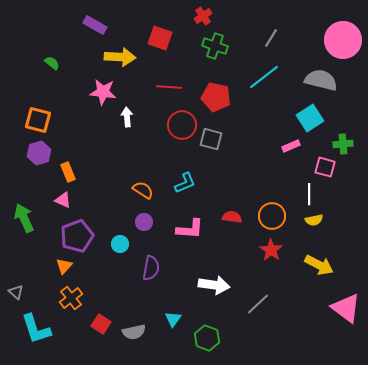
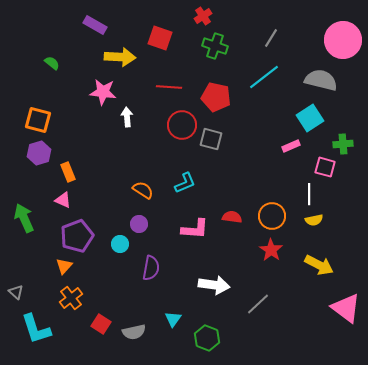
purple circle at (144, 222): moved 5 px left, 2 px down
pink L-shape at (190, 229): moved 5 px right
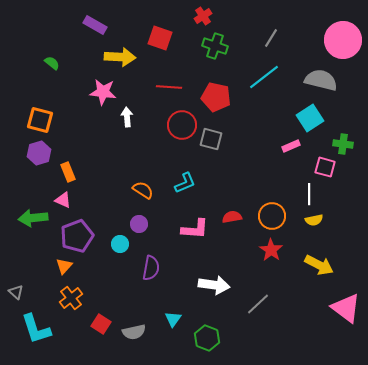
orange square at (38, 120): moved 2 px right
green cross at (343, 144): rotated 12 degrees clockwise
red semicircle at (232, 217): rotated 18 degrees counterclockwise
green arrow at (24, 218): moved 9 px right; rotated 72 degrees counterclockwise
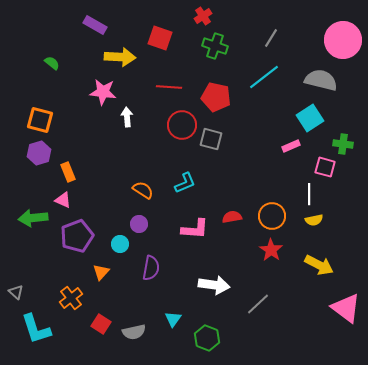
orange triangle at (64, 266): moved 37 px right, 6 px down
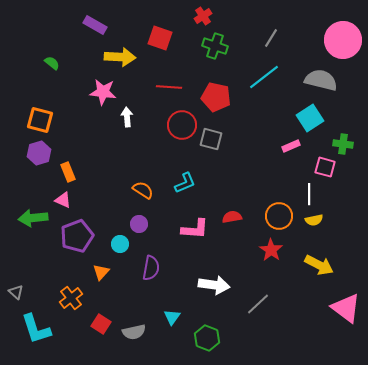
orange circle at (272, 216): moved 7 px right
cyan triangle at (173, 319): moved 1 px left, 2 px up
